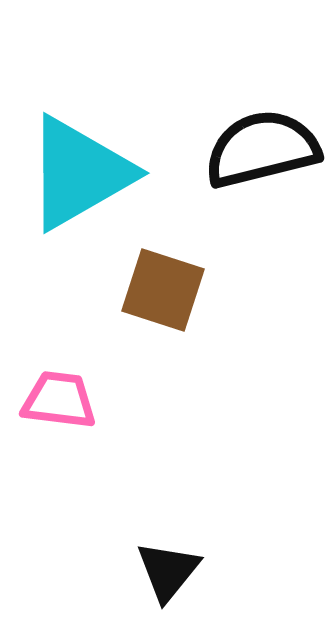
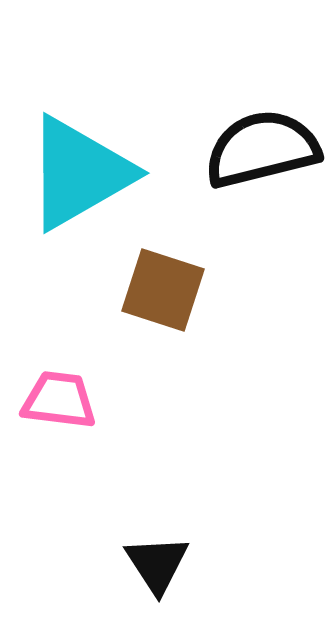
black triangle: moved 11 px left, 7 px up; rotated 12 degrees counterclockwise
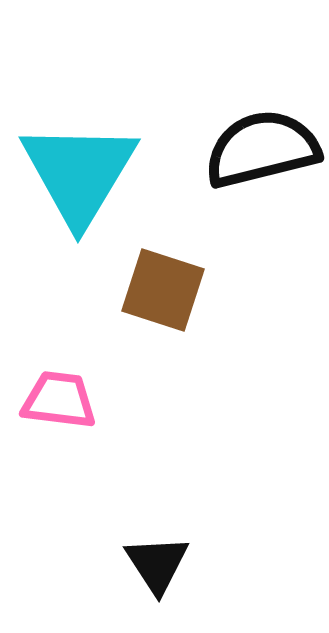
cyan triangle: rotated 29 degrees counterclockwise
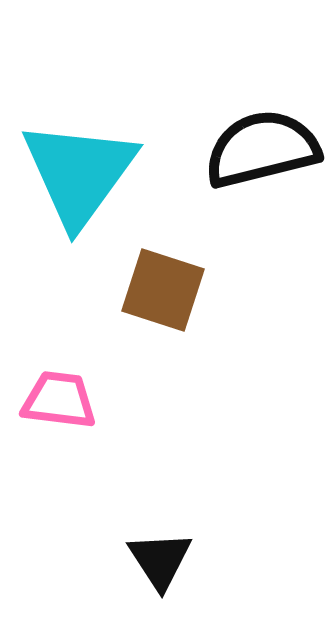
cyan triangle: rotated 5 degrees clockwise
black triangle: moved 3 px right, 4 px up
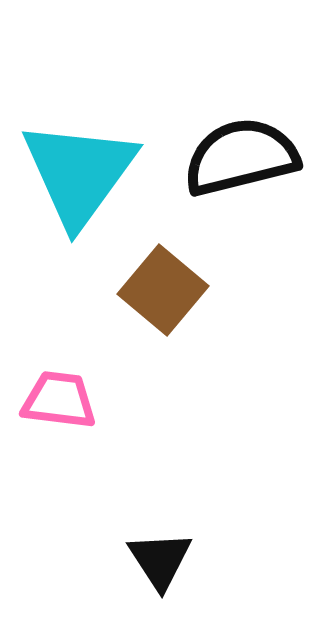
black semicircle: moved 21 px left, 8 px down
brown square: rotated 22 degrees clockwise
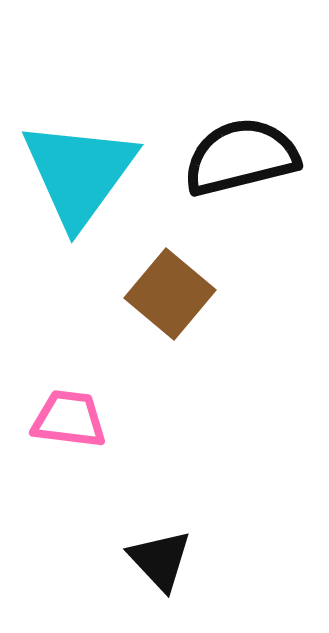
brown square: moved 7 px right, 4 px down
pink trapezoid: moved 10 px right, 19 px down
black triangle: rotated 10 degrees counterclockwise
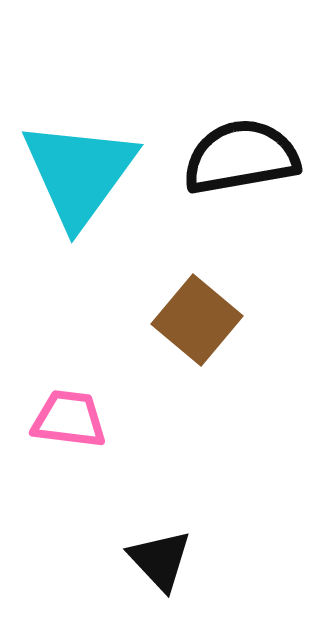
black semicircle: rotated 4 degrees clockwise
brown square: moved 27 px right, 26 px down
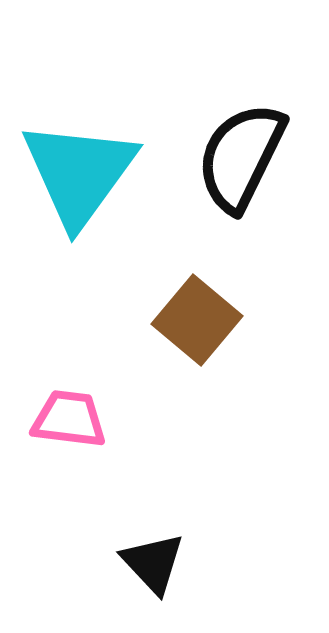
black semicircle: rotated 54 degrees counterclockwise
black triangle: moved 7 px left, 3 px down
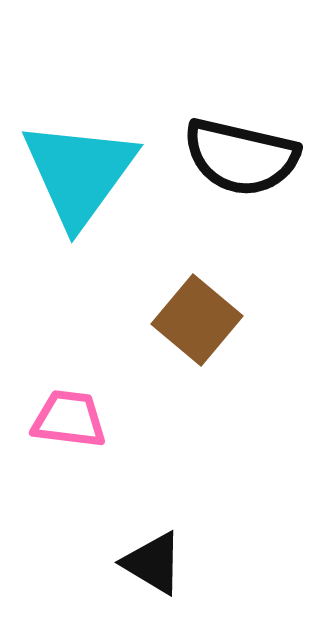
black semicircle: rotated 103 degrees counterclockwise
black triangle: rotated 16 degrees counterclockwise
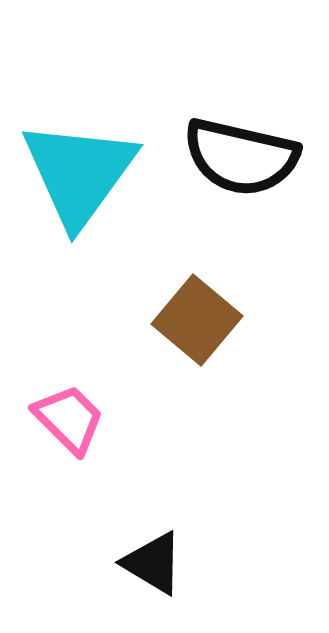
pink trapezoid: rotated 38 degrees clockwise
